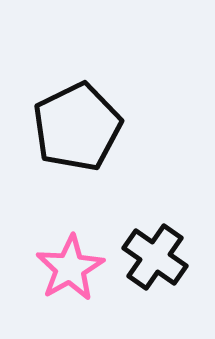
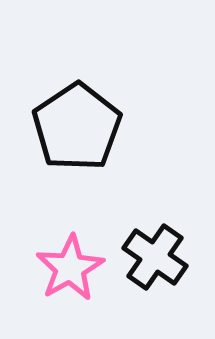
black pentagon: rotated 8 degrees counterclockwise
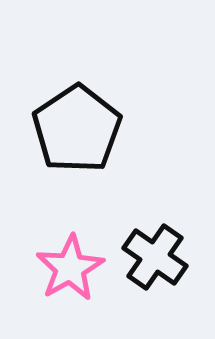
black pentagon: moved 2 px down
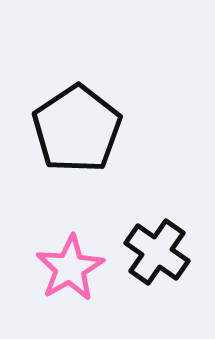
black cross: moved 2 px right, 5 px up
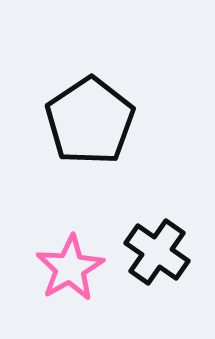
black pentagon: moved 13 px right, 8 px up
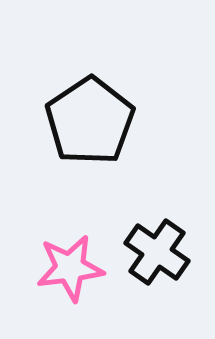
pink star: rotated 22 degrees clockwise
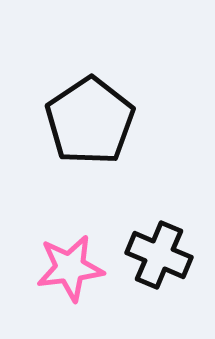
black cross: moved 2 px right, 3 px down; rotated 12 degrees counterclockwise
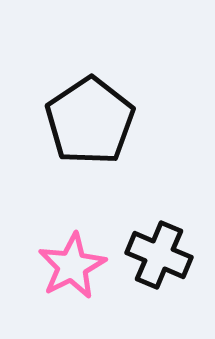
pink star: moved 2 px right, 2 px up; rotated 20 degrees counterclockwise
